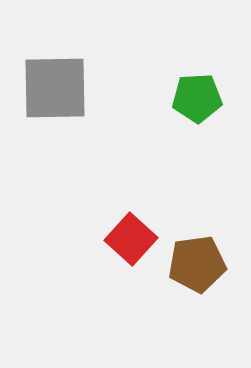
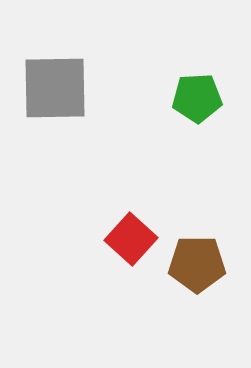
brown pentagon: rotated 8 degrees clockwise
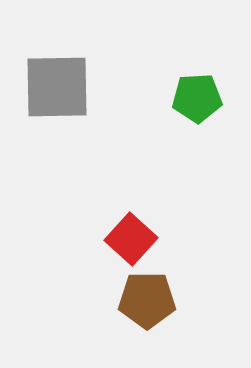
gray square: moved 2 px right, 1 px up
brown pentagon: moved 50 px left, 36 px down
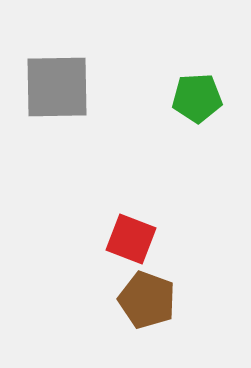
red square: rotated 21 degrees counterclockwise
brown pentagon: rotated 20 degrees clockwise
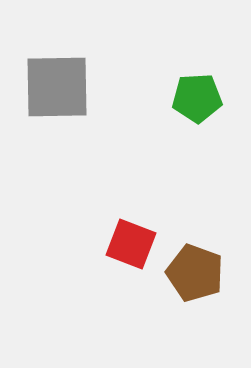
red square: moved 5 px down
brown pentagon: moved 48 px right, 27 px up
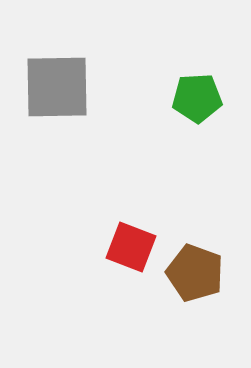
red square: moved 3 px down
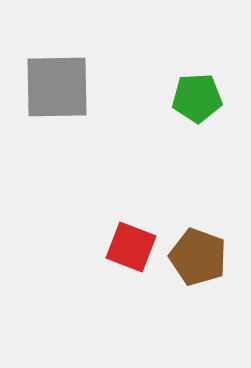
brown pentagon: moved 3 px right, 16 px up
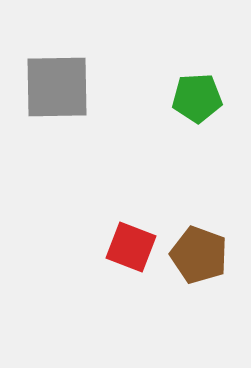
brown pentagon: moved 1 px right, 2 px up
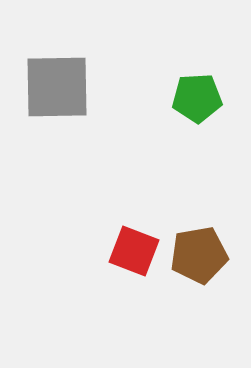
red square: moved 3 px right, 4 px down
brown pentagon: rotated 30 degrees counterclockwise
